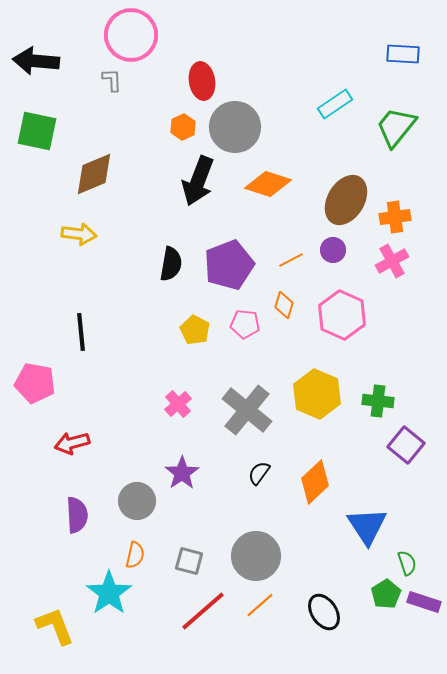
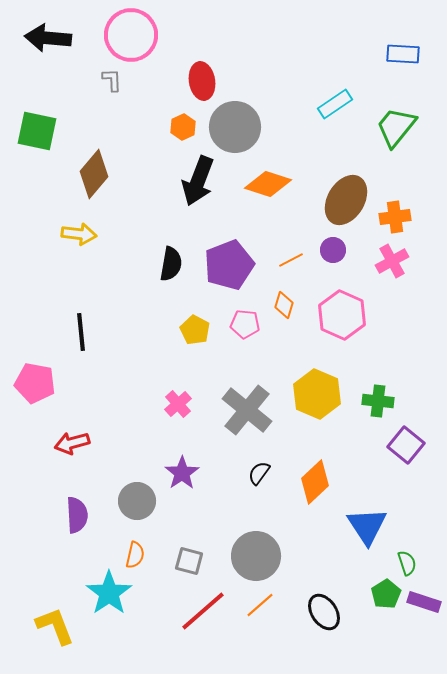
black arrow at (36, 61): moved 12 px right, 23 px up
brown diamond at (94, 174): rotated 27 degrees counterclockwise
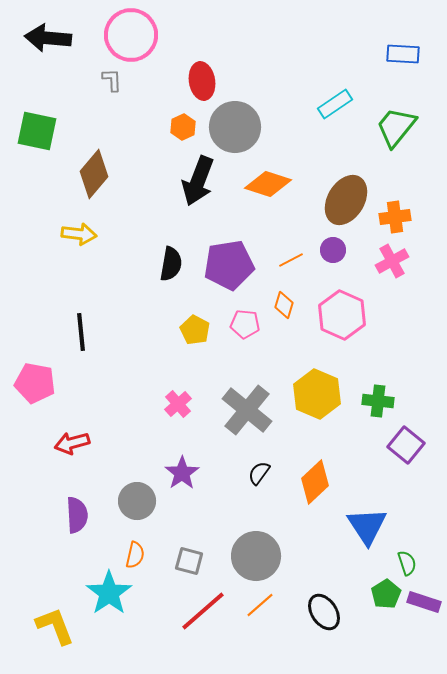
purple pentagon at (229, 265): rotated 12 degrees clockwise
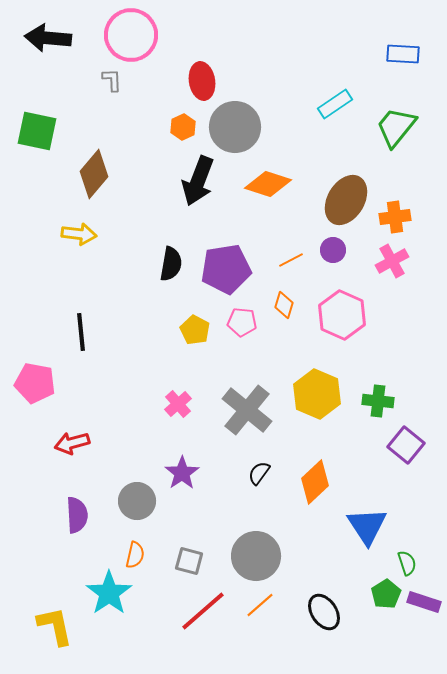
purple pentagon at (229, 265): moved 3 px left, 4 px down
pink pentagon at (245, 324): moved 3 px left, 2 px up
yellow L-shape at (55, 626): rotated 9 degrees clockwise
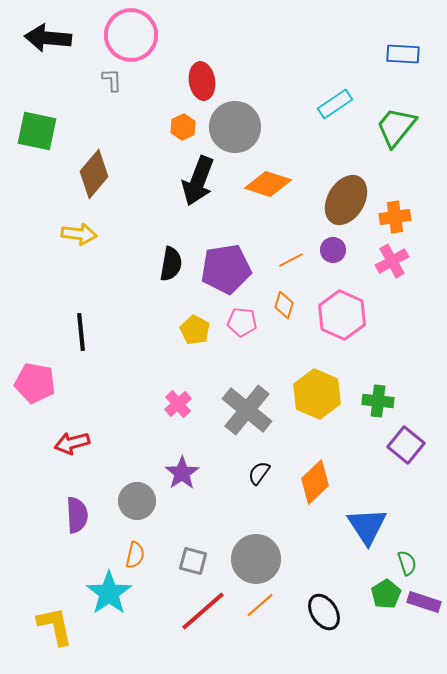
gray circle at (256, 556): moved 3 px down
gray square at (189, 561): moved 4 px right
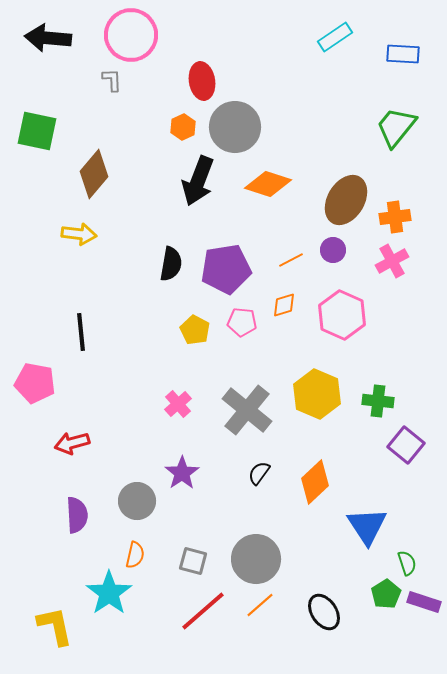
cyan rectangle at (335, 104): moved 67 px up
orange diamond at (284, 305): rotated 56 degrees clockwise
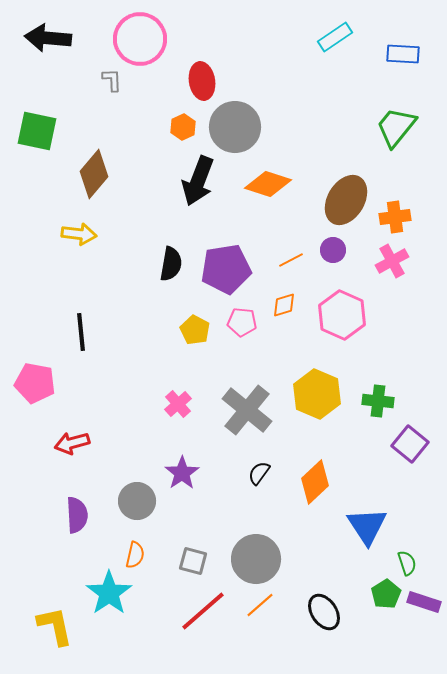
pink circle at (131, 35): moved 9 px right, 4 px down
purple square at (406, 445): moved 4 px right, 1 px up
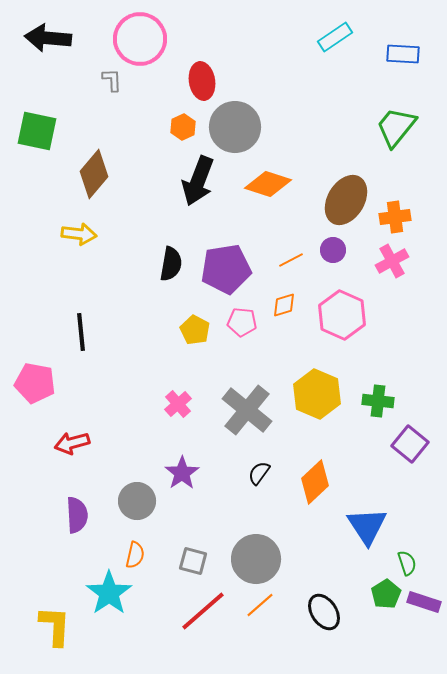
yellow L-shape at (55, 626): rotated 15 degrees clockwise
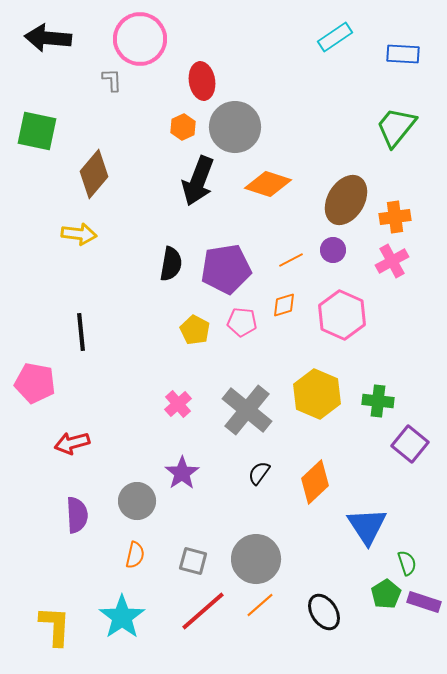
cyan star at (109, 593): moved 13 px right, 24 px down
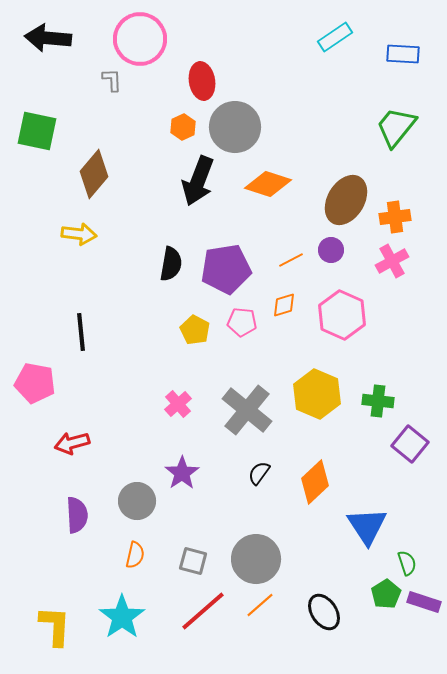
purple circle at (333, 250): moved 2 px left
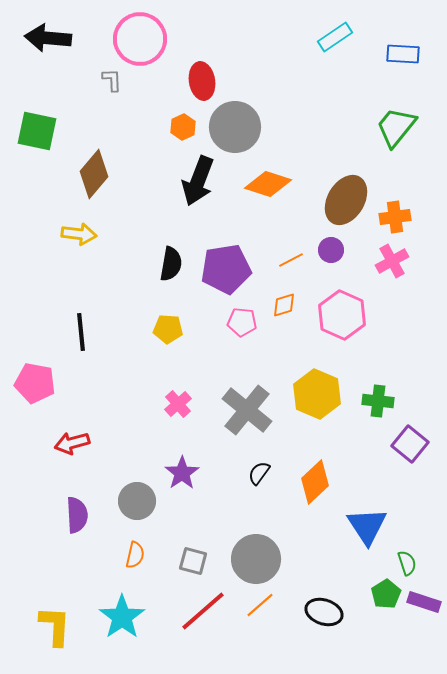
yellow pentagon at (195, 330): moved 27 px left, 1 px up; rotated 24 degrees counterclockwise
black ellipse at (324, 612): rotated 39 degrees counterclockwise
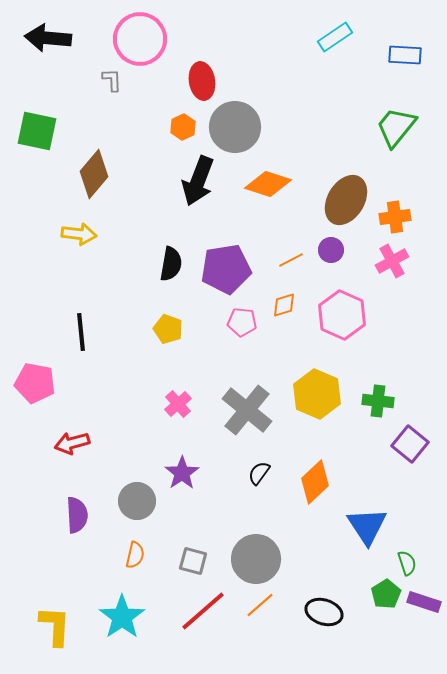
blue rectangle at (403, 54): moved 2 px right, 1 px down
yellow pentagon at (168, 329): rotated 16 degrees clockwise
